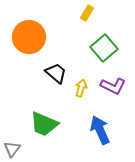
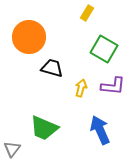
green square: moved 1 px down; rotated 20 degrees counterclockwise
black trapezoid: moved 4 px left, 5 px up; rotated 25 degrees counterclockwise
purple L-shape: rotated 20 degrees counterclockwise
green trapezoid: moved 4 px down
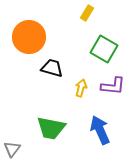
green trapezoid: moved 7 px right; rotated 12 degrees counterclockwise
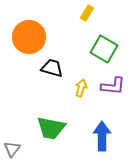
blue arrow: moved 2 px right, 6 px down; rotated 24 degrees clockwise
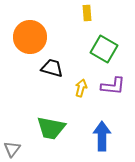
yellow rectangle: rotated 35 degrees counterclockwise
orange circle: moved 1 px right
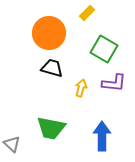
yellow rectangle: rotated 49 degrees clockwise
orange circle: moved 19 px right, 4 px up
purple L-shape: moved 1 px right, 3 px up
gray triangle: moved 5 px up; rotated 24 degrees counterclockwise
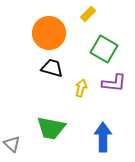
yellow rectangle: moved 1 px right, 1 px down
blue arrow: moved 1 px right, 1 px down
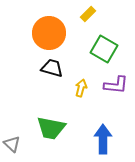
purple L-shape: moved 2 px right, 2 px down
blue arrow: moved 2 px down
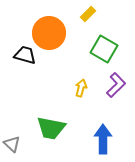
black trapezoid: moved 27 px left, 13 px up
purple L-shape: rotated 50 degrees counterclockwise
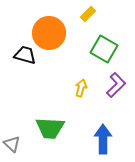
green trapezoid: moved 1 px left; rotated 8 degrees counterclockwise
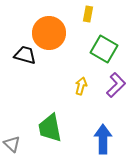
yellow rectangle: rotated 35 degrees counterclockwise
yellow arrow: moved 2 px up
green trapezoid: rotated 76 degrees clockwise
